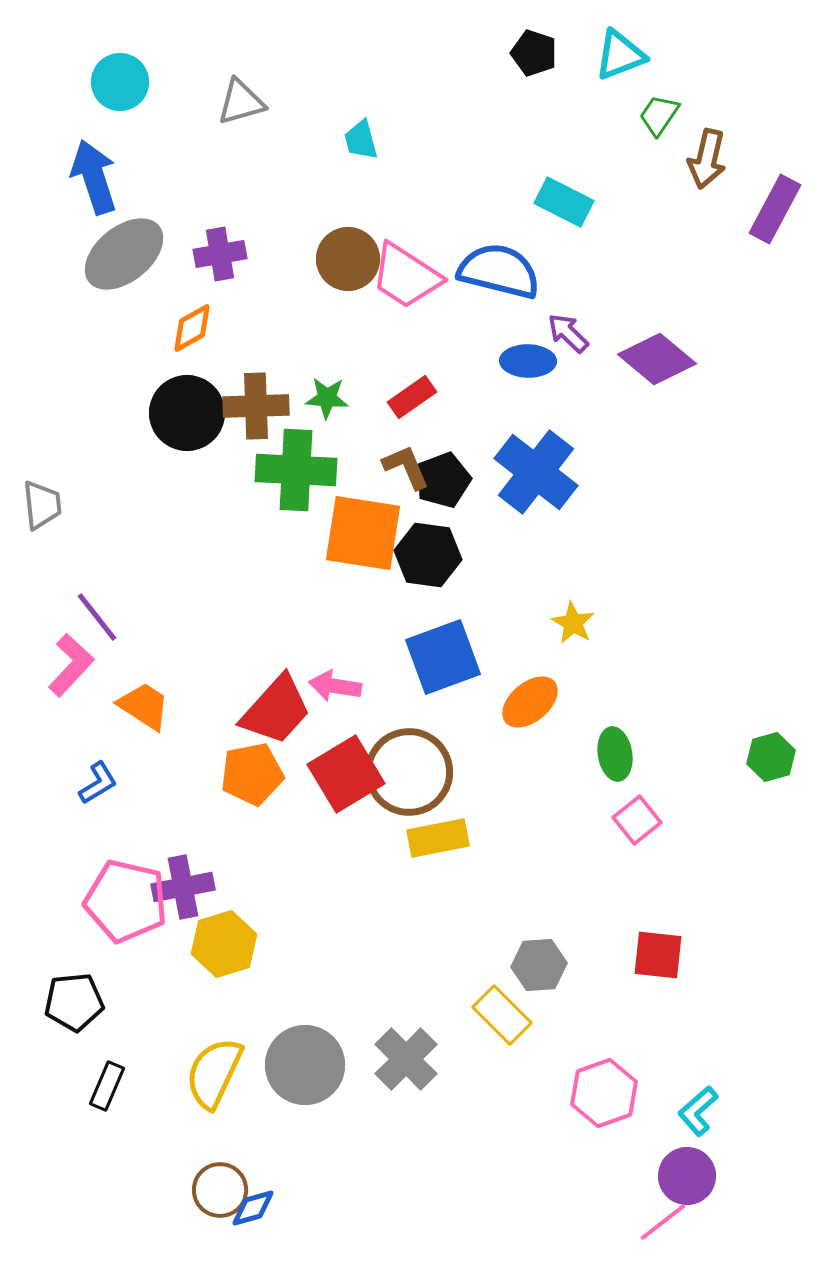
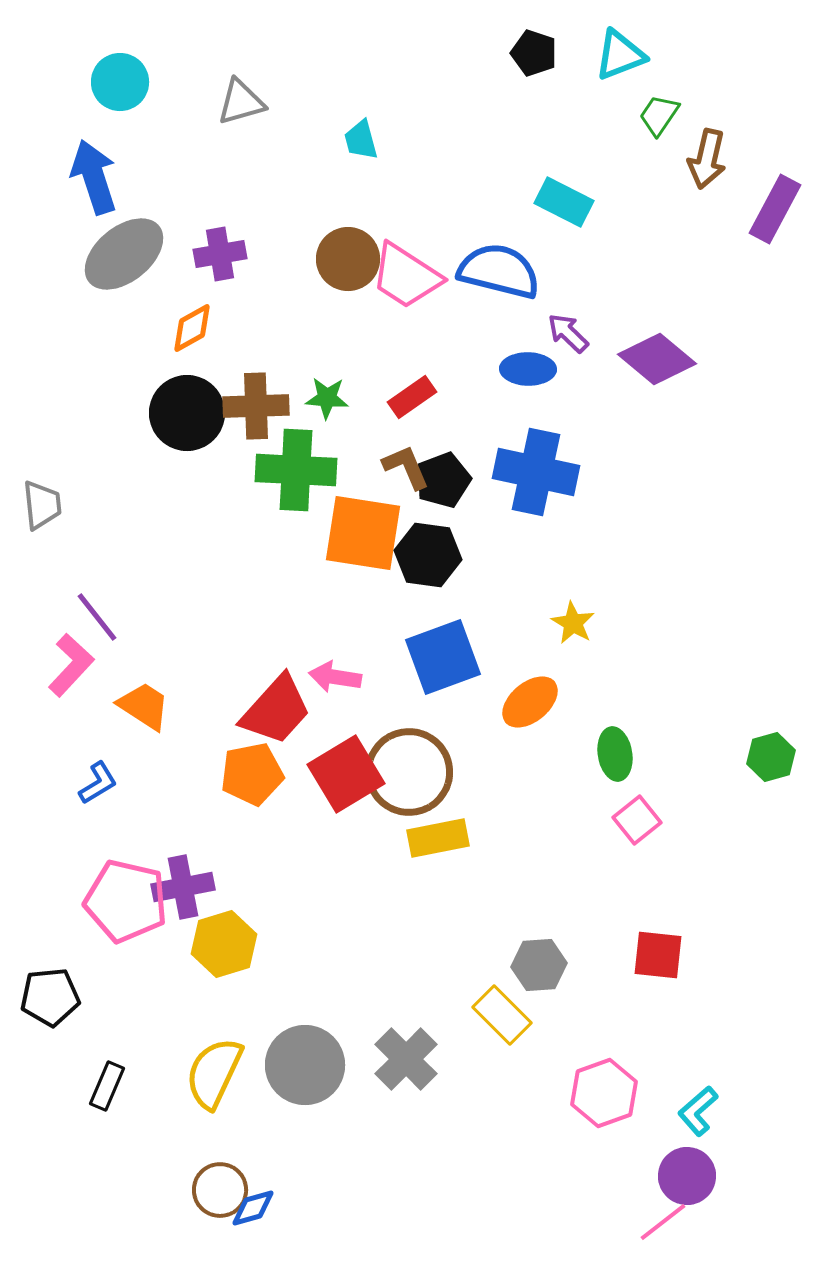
blue ellipse at (528, 361): moved 8 px down
blue cross at (536, 472): rotated 26 degrees counterclockwise
pink arrow at (335, 686): moved 9 px up
black pentagon at (74, 1002): moved 24 px left, 5 px up
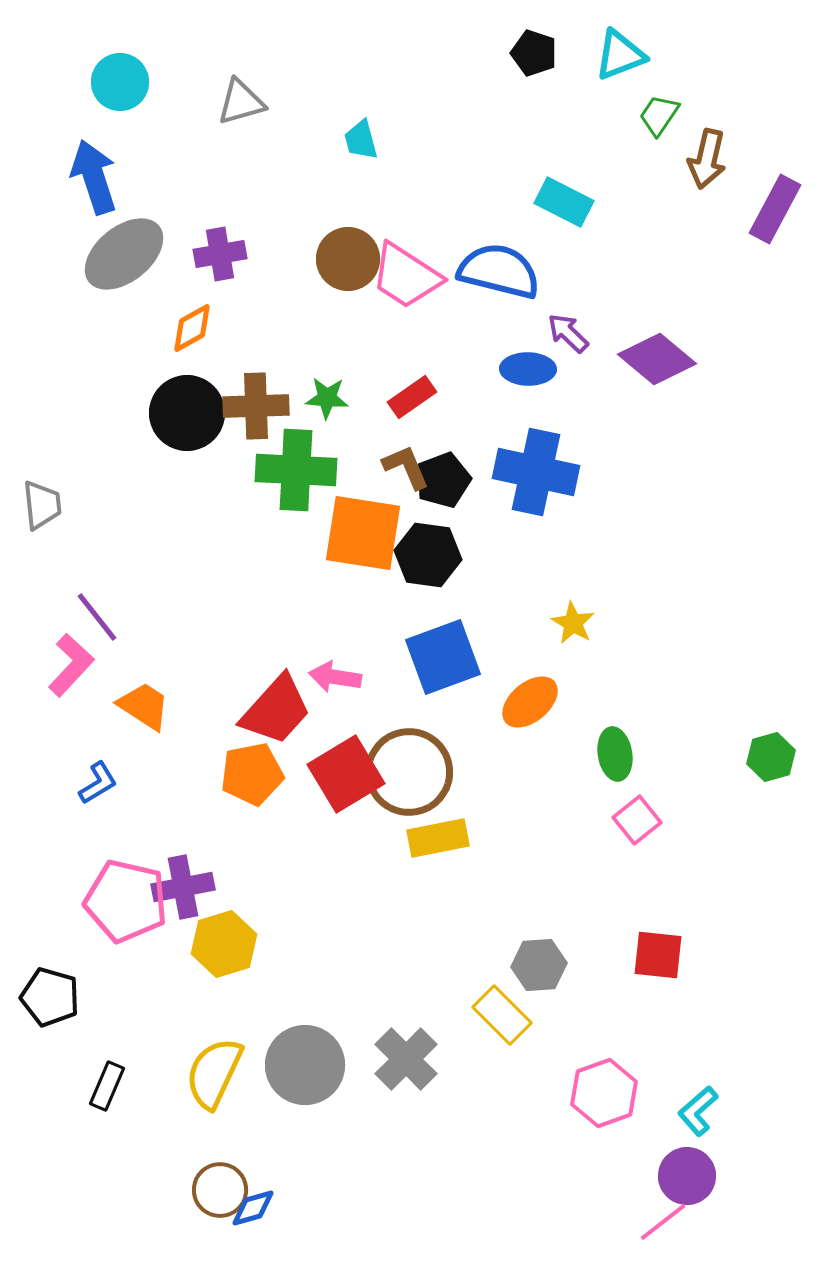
black pentagon at (50, 997): rotated 22 degrees clockwise
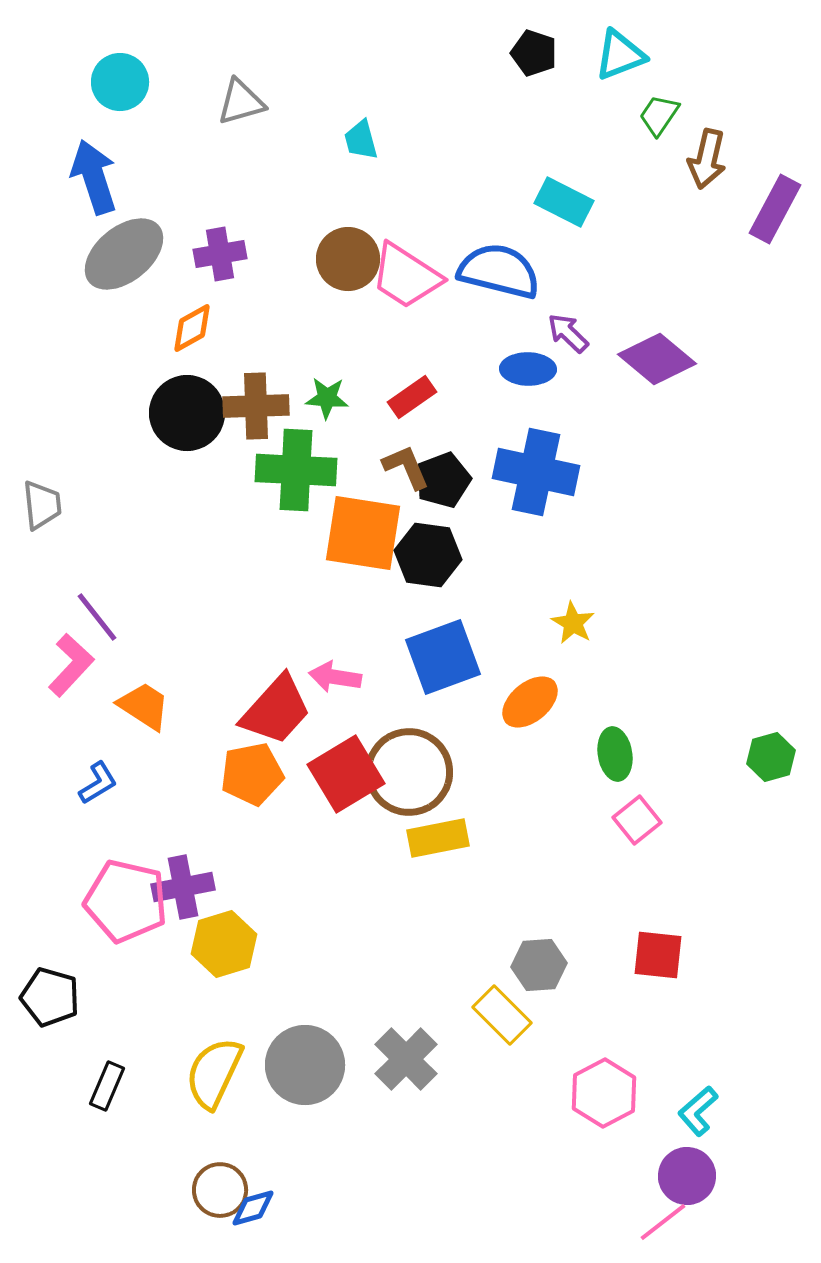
pink hexagon at (604, 1093): rotated 8 degrees counterclockwise
